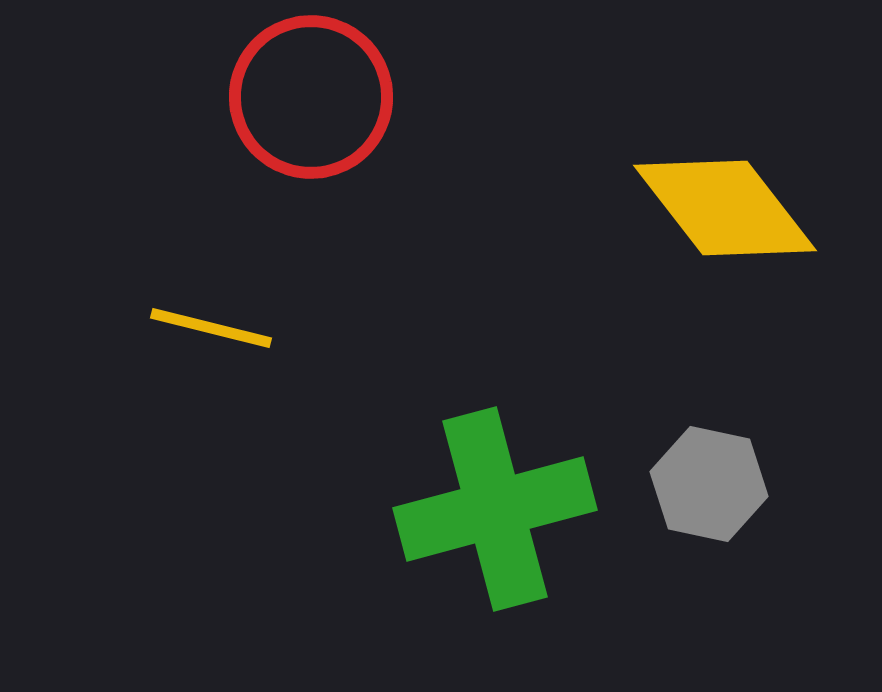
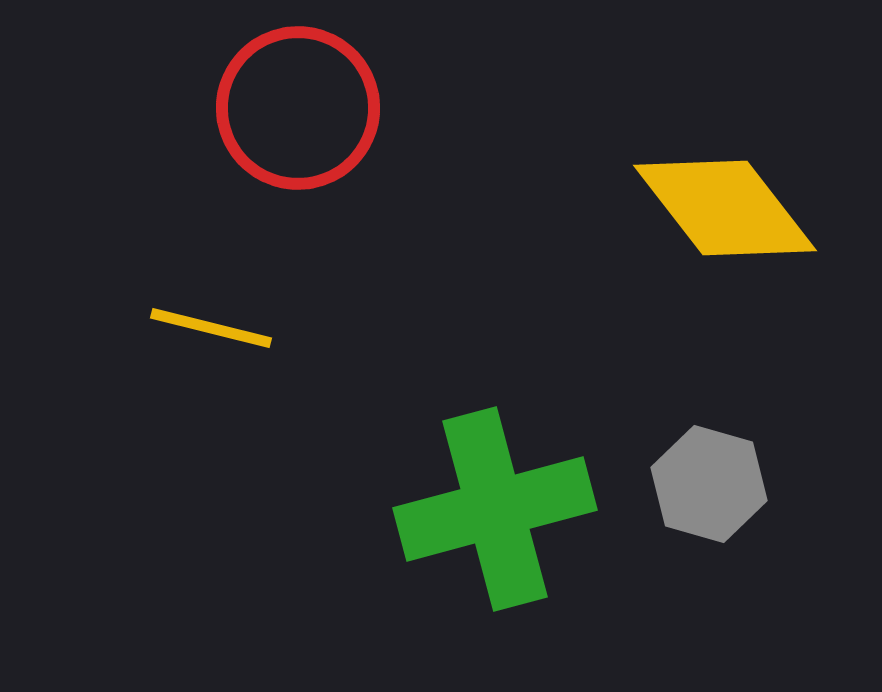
red circle: moved 13 px left, 11 px down
gray hexagon: rotated 4 degrees clockwise
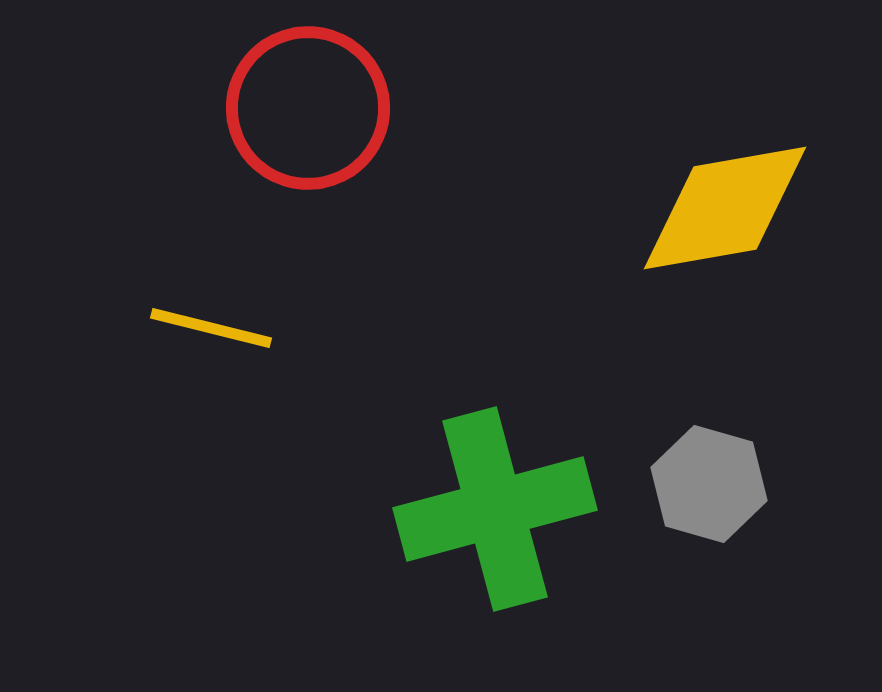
red circle: moved 10 px right
yellow diamond: rotated 62 degrees counterclockwise
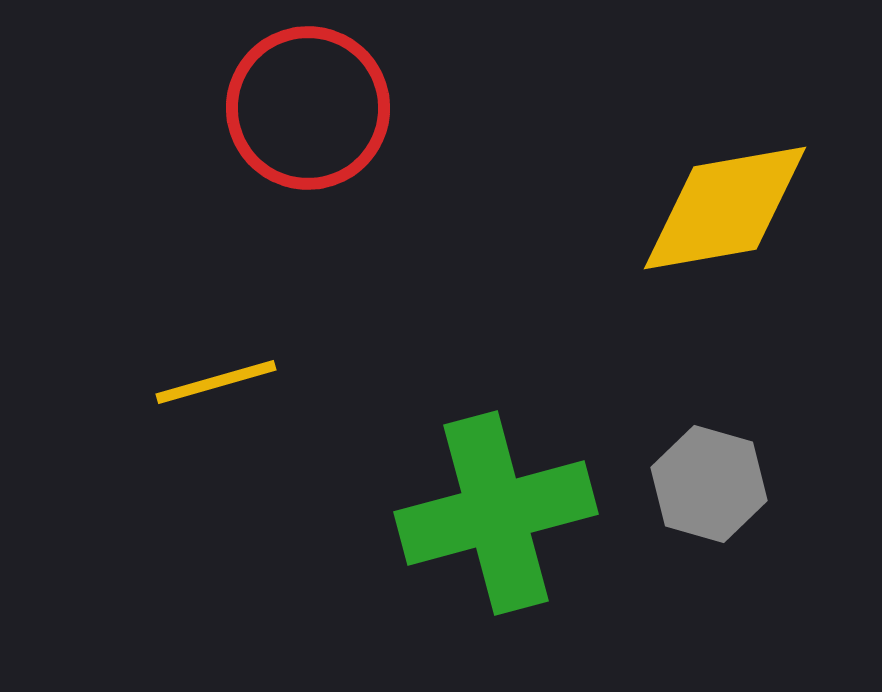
yellow line: moved 5 px right, 54 px down; rotated 30 degrees counterclockwise
green cross: moved 1 px right, 4 px down
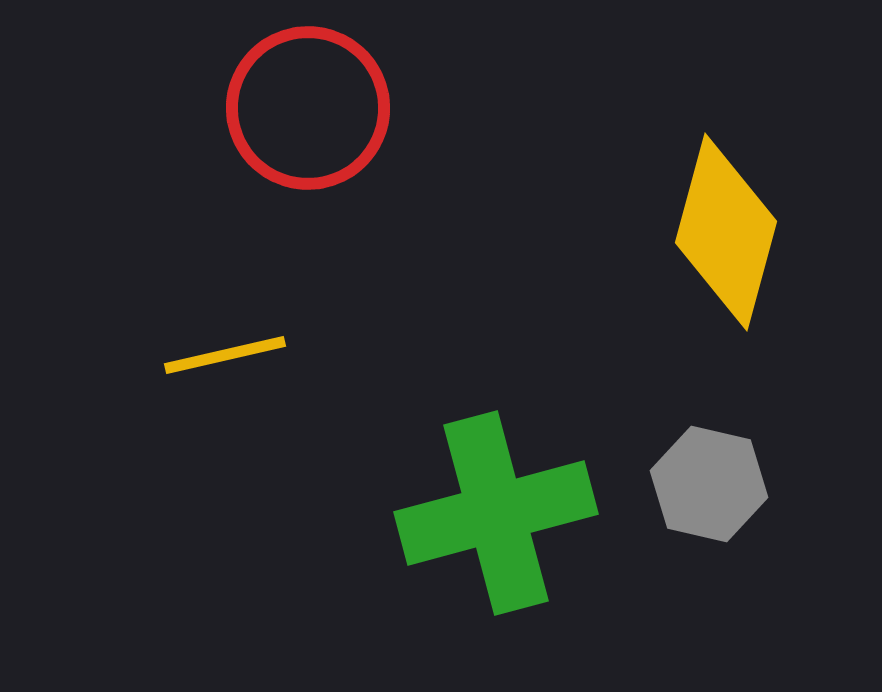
yellow diamond: moved 1 px right, 24 px down; rotated 65 degrees counterclockwise
yellow line: moved 9 px right, 27 px up; rotated 3 degrees clockwise
gray hexagon: rotated 3 degrees counterclockwise
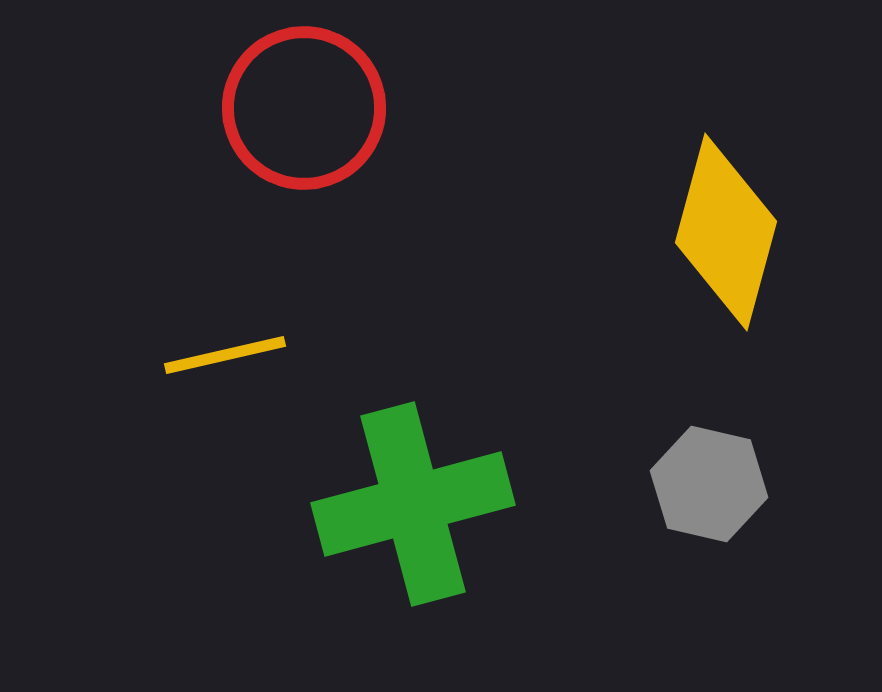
red circle: moved 4 px left
green cross: moved 83 px left, 9 px up
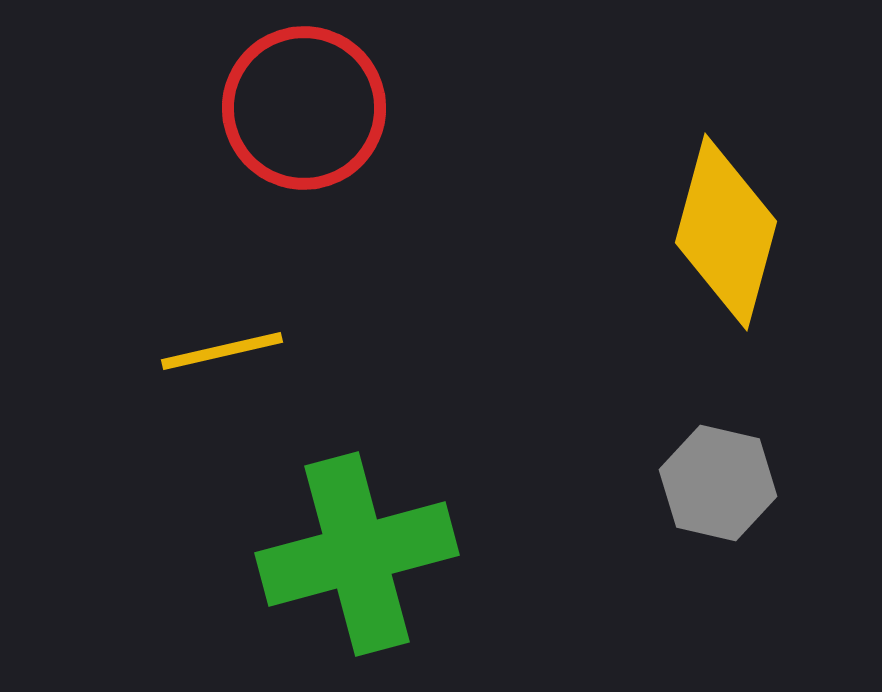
yellow line: moved 3 px left, 4 px up
gray hexagon: moved 9 px right, 1 px up
green cross: moved 56 px left, 50 px down
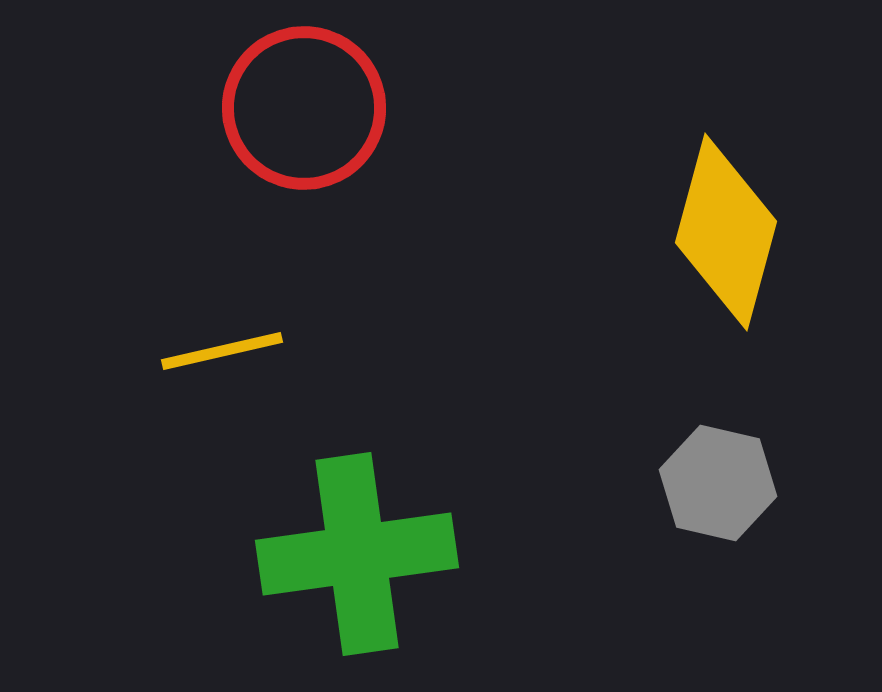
green cross: rotated 7 degrees clockwise
